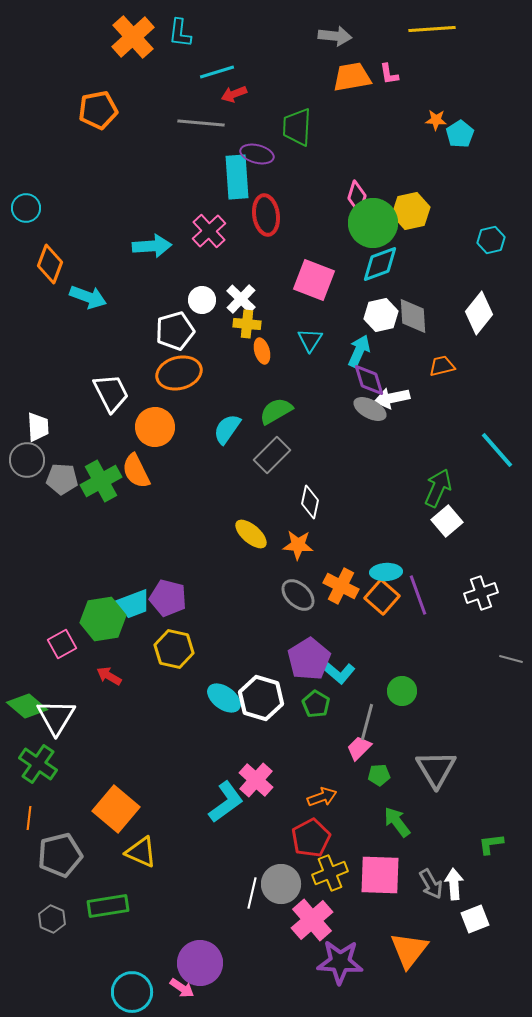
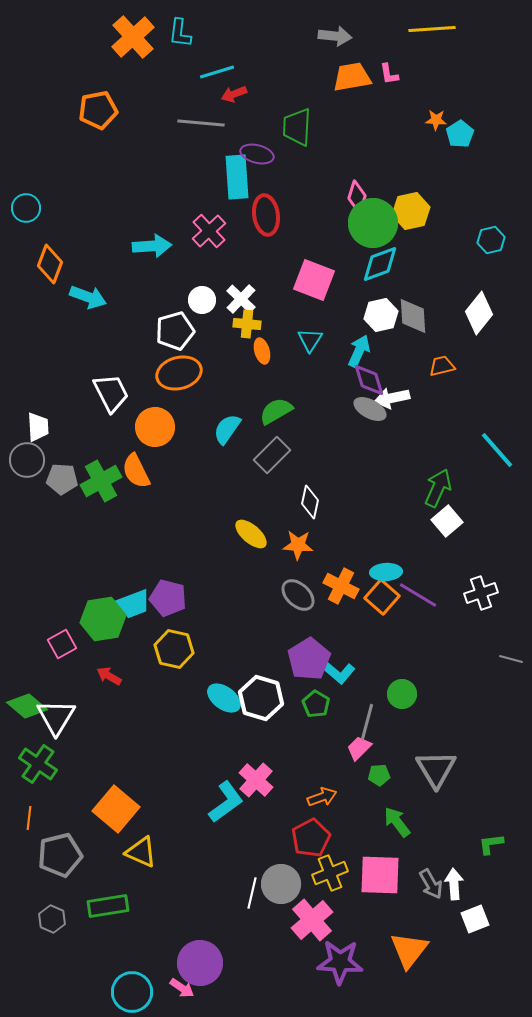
purple line at (418, 595): rotated 39 degrees counterclockwise
green circle at (402, 691): moved 3 px down
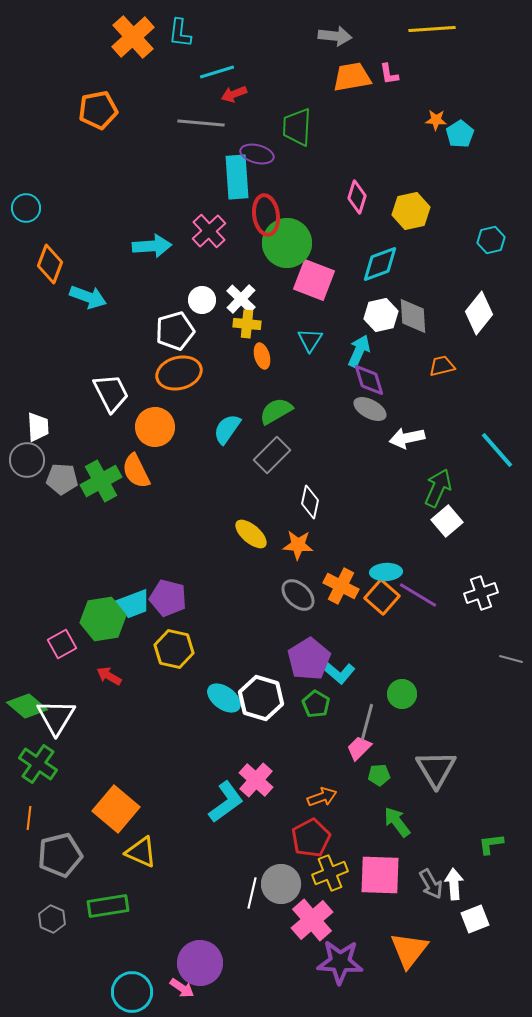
green circle at (373, 223): moved 86 px left, 20 px down
orange ellipse at (262, 351): moved 5 px down
white arrow at (392, 398): moved 15 px right, 40 px down
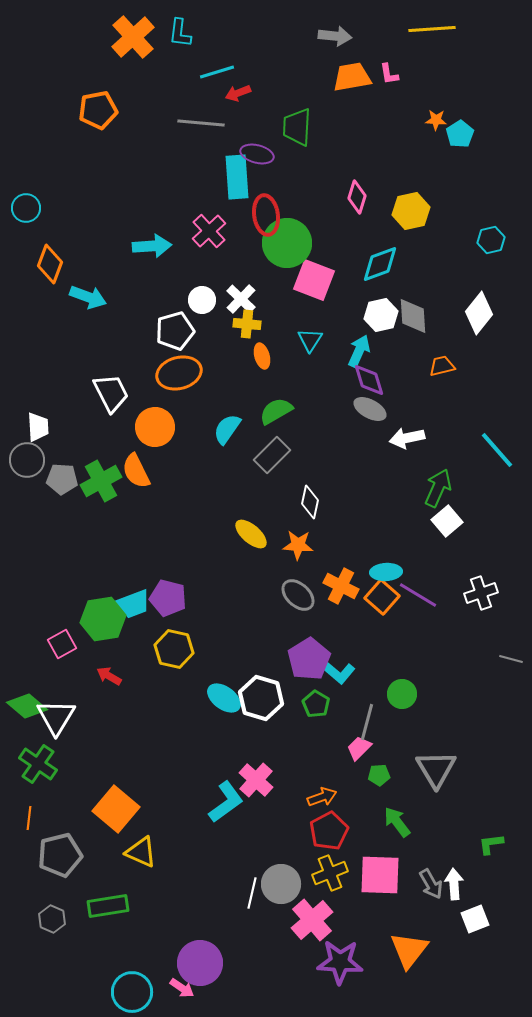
red arrow at (234, 94): moved 4 px right, 1 px up
red pentagon at (311, 838): moved 18 px right, 7 px up
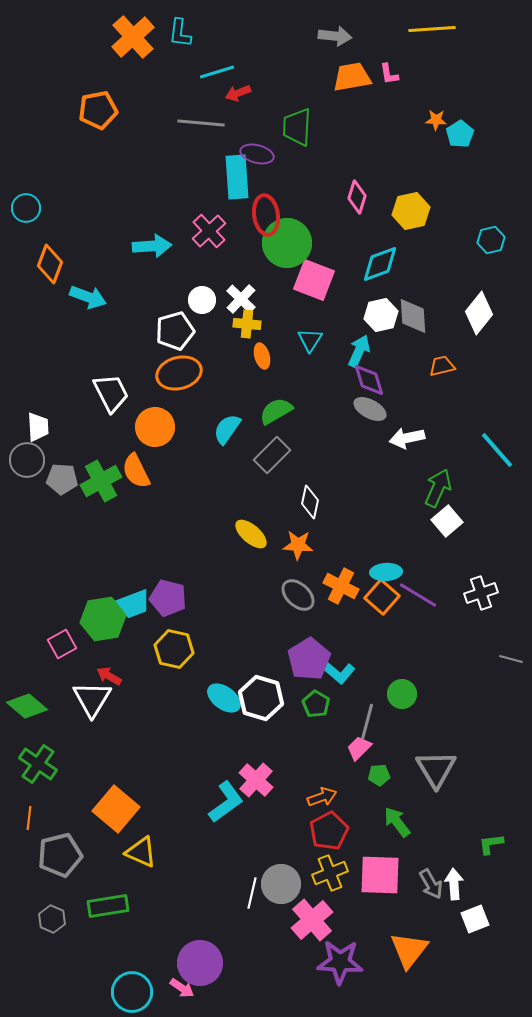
white triangle at (56, 717): moved 36 px right, 18 px up
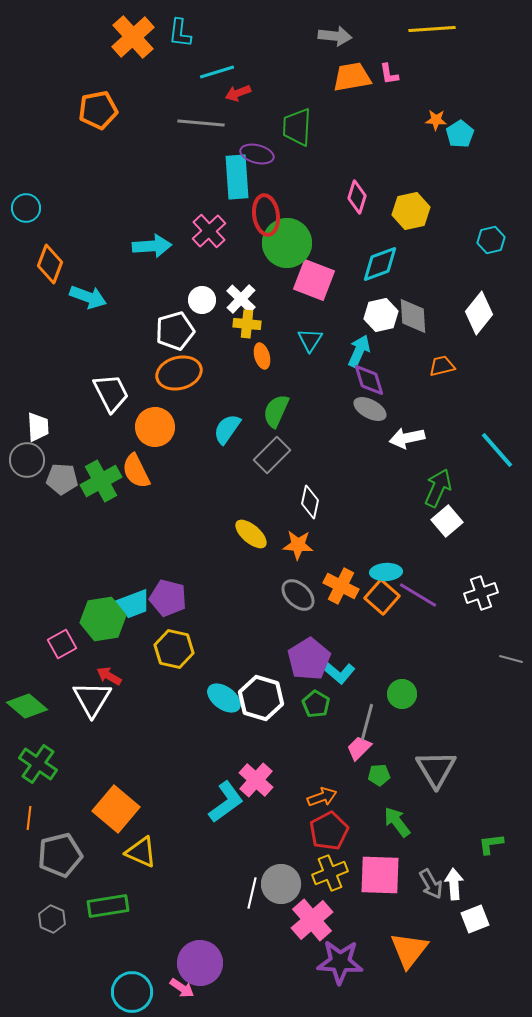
green semicircle at (276, 411): rotated 36 degrees counterclockwise
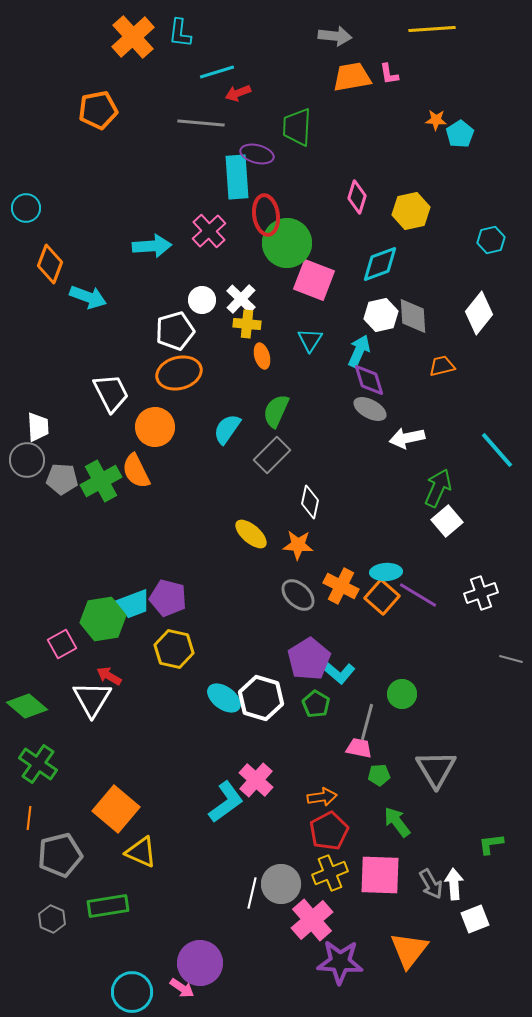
pink trapezoid at (359, 748): rotated 56 degrees clockwise
orange arrow at (322, 797): rotated 12 degrees clockwise
